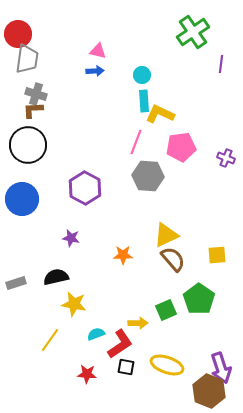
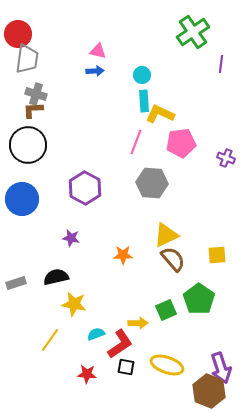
pink pentagon: moved 4 px up
gray hexagon: moved 4 px right, 7 px down
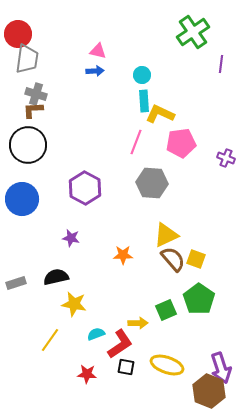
yellow square: moved 21 px left, 4 px down; rotated 24 degrees clockwise
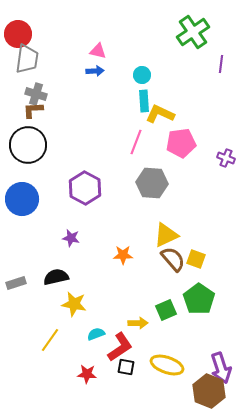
red L-shape: moved 3 px down
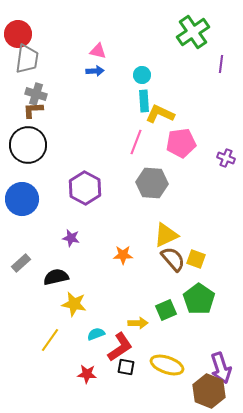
gray rectangle: moved 5 px right, 20 px up; rotated 24 degrees counterclockwise
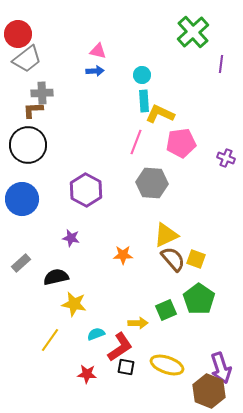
green cross: rotated 8 degrees counterclockwise
gray trapezoid: rotated 44 degrees clockwise
gray cross: moved 6 px right, 1 px up; rotated 20 degrees counterclockwise
purple hexagon: moved 1 px right, 2 px down
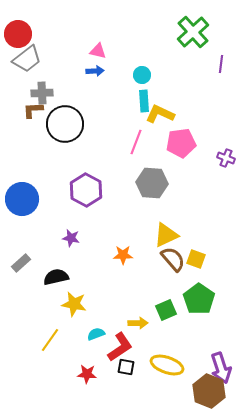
black circle: moved 37 px right, 21 px up
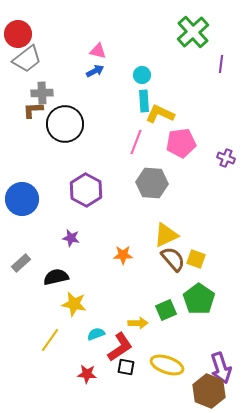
blue arrow: rotated 24 degrees counterclockwise
